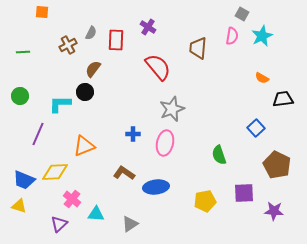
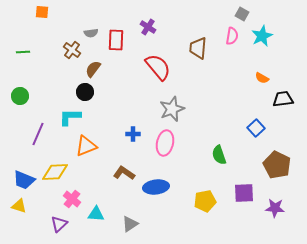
gray semicircle: rotated 56 degrees clockwise
brown cross: moved 4 px right, 5 px down; rotated 24 degrees counterclockwise
cyan L-shape: moved 10 px right, 13 px down
orange triangle: moved 2 px right
purple star: moved 1 px right, 3 px up
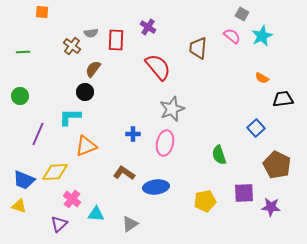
pink semicircle: rotated 60 degrees counterclockwise
brown cross: moved 4 px up
purple star: moved 4 px left, 1 px up
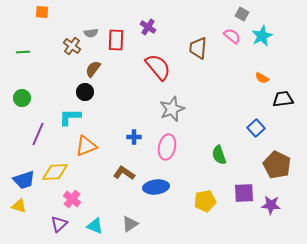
green circle: moved 2 px right, 2 px down
blue cross: moved 1 px right, 3 px down
pink ellipse: moved 2 px right, 4 px down
blue trapezoid: rotated 40 degrees counterclockwise
purple star: moved 2 px up
cyan triangle: moved 1 px left, 12 px down; rotated 18 degrees clockwise
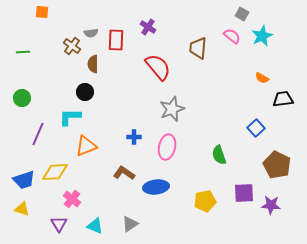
brown semicircle: moved 5 px up; rotated 36 degrees counterclockwise
yellow triangle: moved 3 px right, 3 px down
purple triangle: rotated 18 degrees counterclockwise
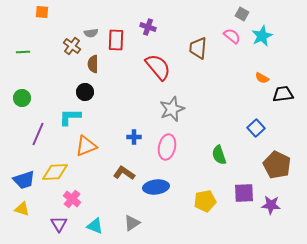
purple cross: rotated 14 degrees counterclockwise
black trapezoid: moved 5 px up
gray triangle: moved 2 px right, 1 px up
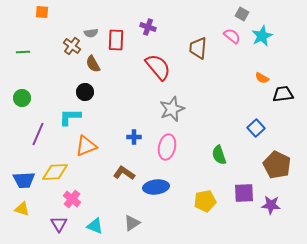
brown semicircle: rotated 30 degrees counterclockwise
blue trapezoid: rotated 15 degrees clockwise
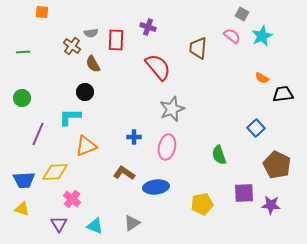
yellow pentagon: moved 3 px left, 3 px down
